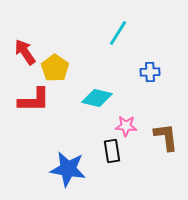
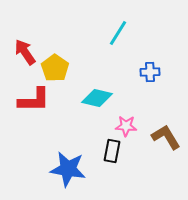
brown L-shape: rotated 24 degrees counterclockwise
black rectangle: rotated 20 degrees clockwise
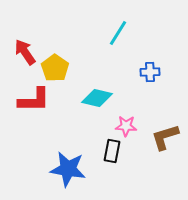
brown L-shape: moved 1 px left; rotated 76 degrees counterclockwise
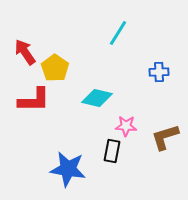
blue cross: moved 9 px right
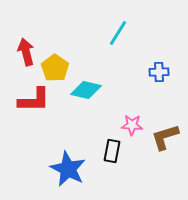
red arrow: moved 1 px right; rotated 20 degrees clockwise
cyan diamond: moved 11 px left, 8 px up
pink star: moved 6 px right, 1 px up
blue star: rotated 18 degrees clockwise
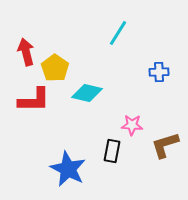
cyan diamond: moved 1 px right, 3 px down
brown L-shape: moved 8 px down
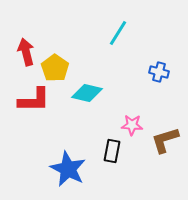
blue cross: rotated 18 degrees clockwise
brown L-shape: moved 5 px up
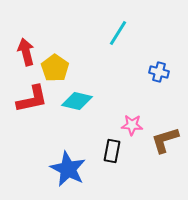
cyan diamond: moved 10 px left, 8 px down
red L-shape: moved 2 px left, 1 px up; rotated 12 degrees counterclockwise
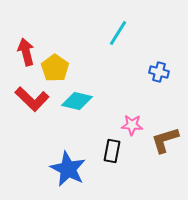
red L-shape: rotated 56 degrees clockwise
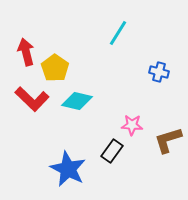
brown L-shape: moved 3 px right
black rectangle: rotated 25 degrees clockwise
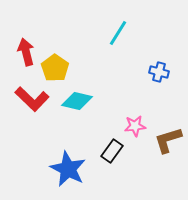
pink star: moved 3 px right, 1 px down; rotated 10 degrees counterclockwise
